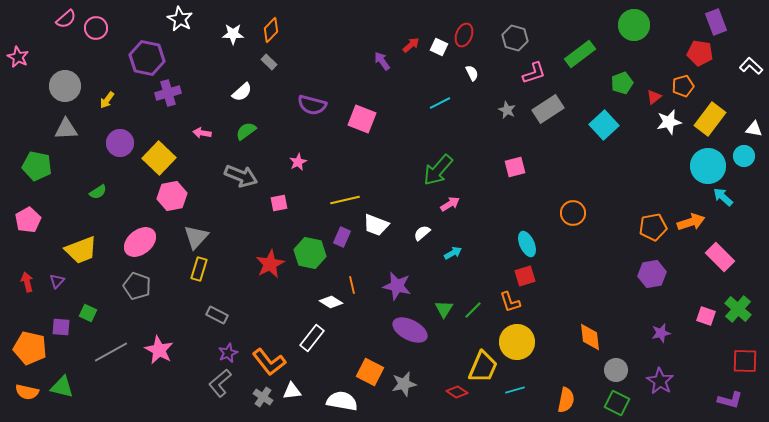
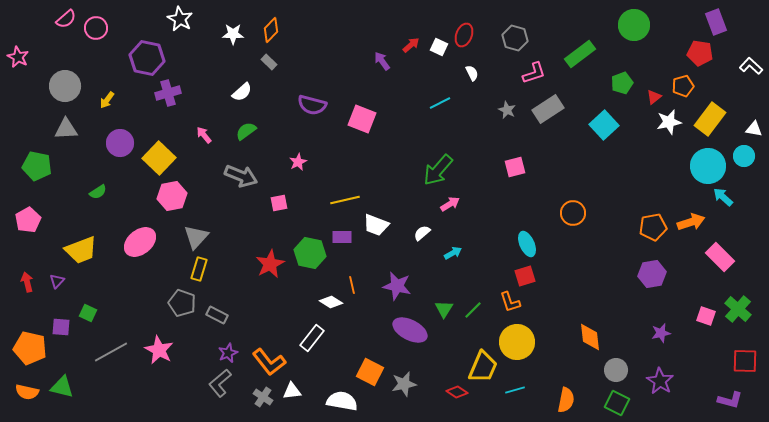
pink arrow at (202, 133): moved 2 px right, 2 px down; rotated 42 degrees clockwise
purple rectangle at (342, 237): rotated 66 degrees clockwise
gray pentagon at (137, 286): moved 45 px right, 17 px down
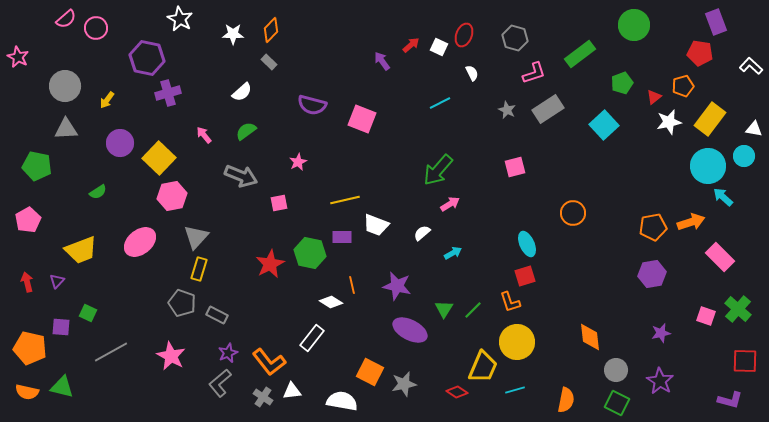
pink star at (159, 350): moved 12 px right, 6 px down
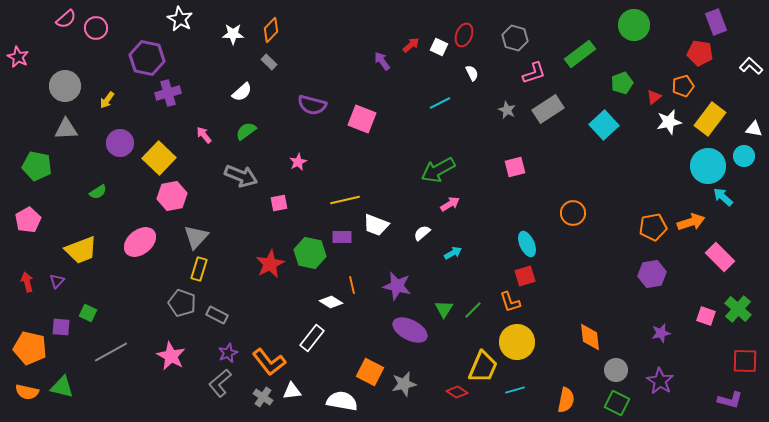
green arrow at (438, 170): rotated 20 degrees clockwise
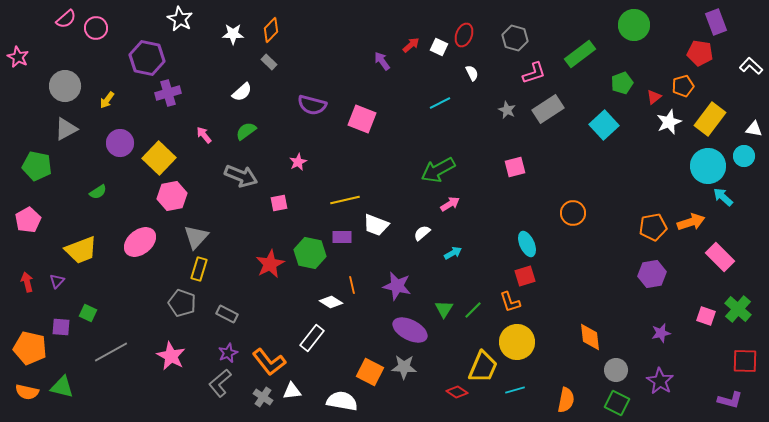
white star at (669, 122): rotated 10 degrees counterclockwise
gray triangle at (66, 129): rotated 25 degrees counterclockwise
gray rectangle at (217, 315): moved 10 px right, 1 px up
gray star at (404, 384): moved 17 px up; rotated 15 degrees clockwise
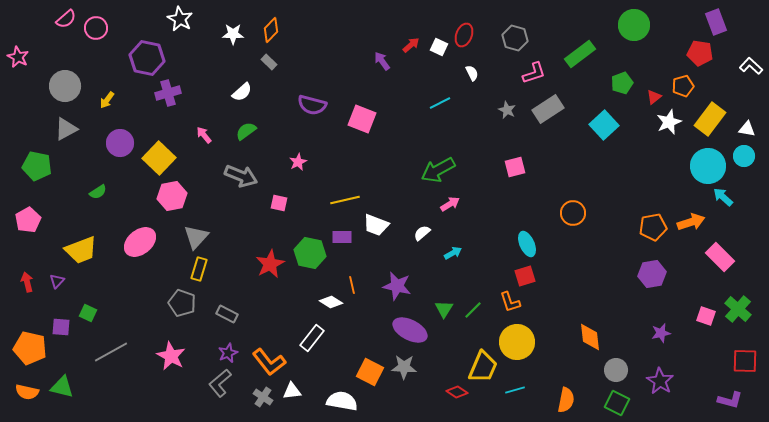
white triangle at (754, 129): moved 7 px left
pink square at (279, 203): rotated 24 degrees clockwise
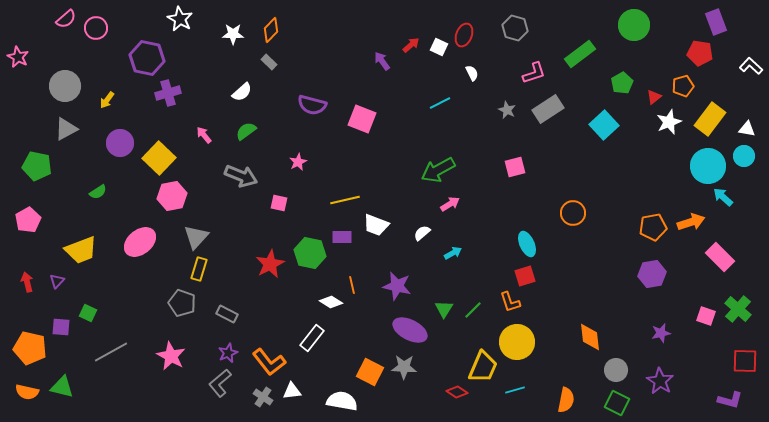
gray hexagon at (515, 38): moved 10 px up
green pentagon at (622, 83): rotated 10 degrees counterclockwise
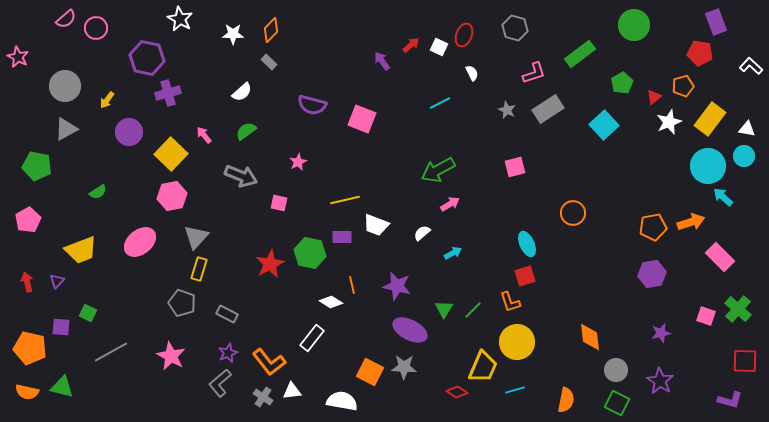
purple circle at (120, 143): moved 9 px right, 11 px up
yellow square at (159, 158): moved 12 px right, 4 px up
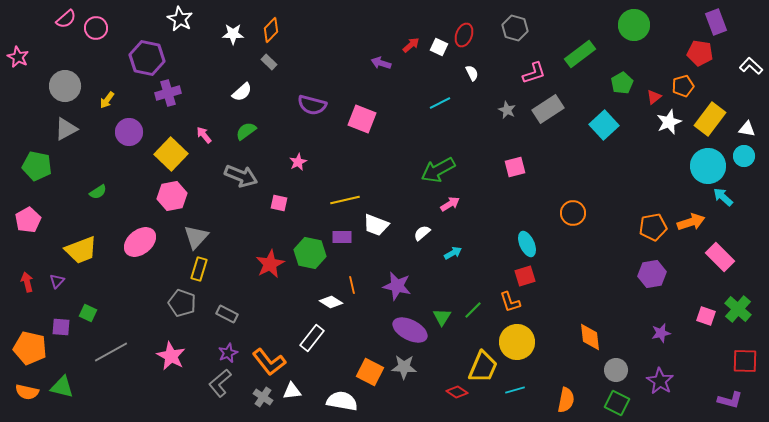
purple arrow at (382, 61): moved 1 px left, 2 px down; rotated 36 degrees counterclockwise
green triangle at (444, 309): moved 2 px left, 8 px down
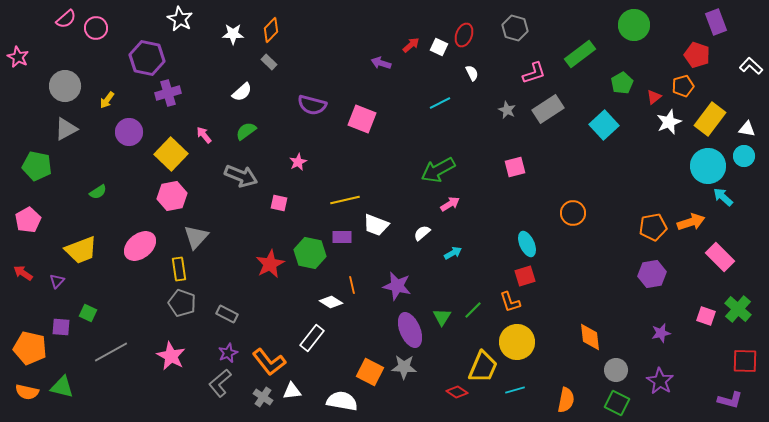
red pentagon at (700, 53): moved 3 px left, 2 px down; rotated 10 degrees clockwise
pink ellipse at (140, 242): moved 4 px down
yellow rectangle at (199, 269): moved 20 px left; rotated 25 degrees counterclockwise
red arrow at (27, 282): moved 4 px left, 9 px up; rotated 42 degrees counterclockwise
purple ellipse at (410, 330): rotated 40 degrees clockwise
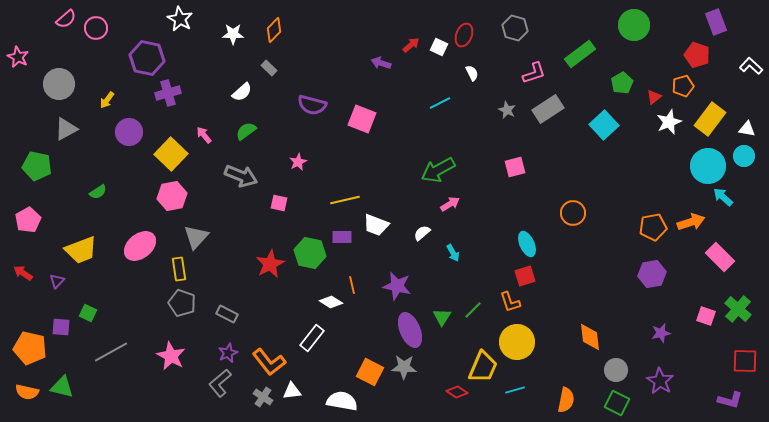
orange diamond at (271, 30): moved 3 px right
gray rectangle at (269, 62): moved 6 px down
gray circle at (65, 86): moved 6 px left, 2 px up
cyan arrow at (453, 253): rotated 90 degrees clockwise
